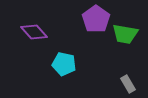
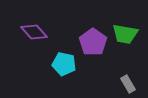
purple pentagon: moved 3 px left, 23 px down
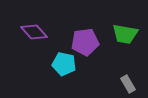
purple pentagon: moved 8 px left; rotated 28 degrees clockwise
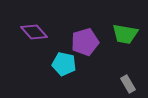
purple pentagon: rotated 8 degrees counterclockwise
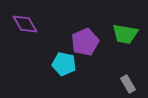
purple diamond: moved 9 px left, 8 px up; rotated 12 degrees clockwise
purple pentagon: rotated 8 degrees counterclockwise
